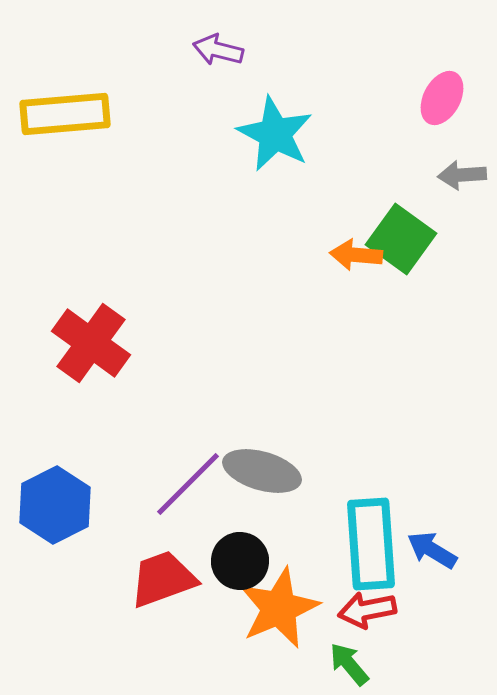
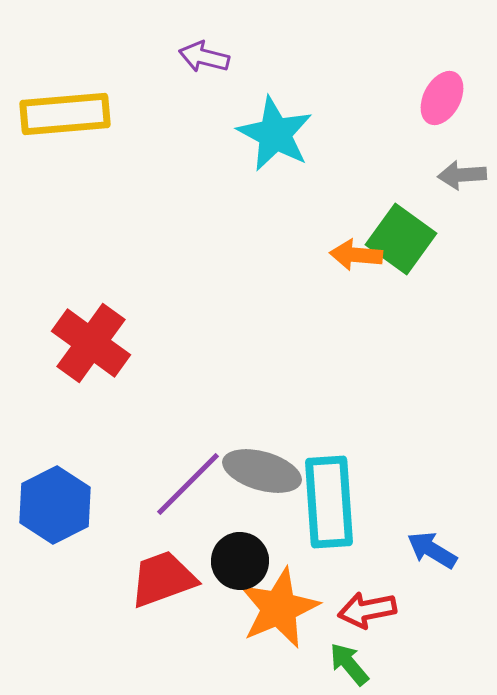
purple arrow: moved 14 px left, 7 px down
cyan rectangle: moved 42 px left, 42 px up
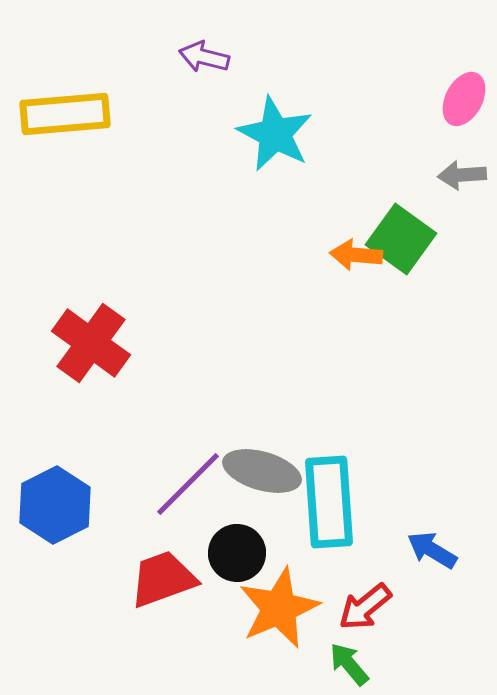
pink ellipse: moved 22 px right, 1 px down
black circle: moved 3 px left, 8 px up
red arrow: moved 2 px left, 3 px up; rotated 28 degrees counterclockwise
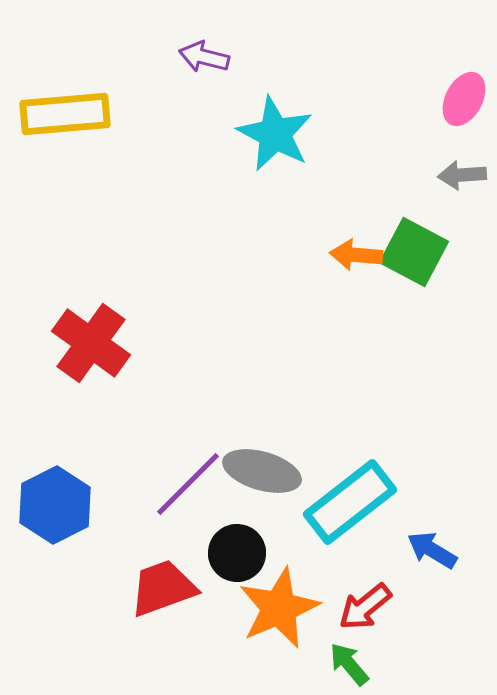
green square: moved 13 px right, 13 px down; rotated 8 degrees counterclockwise
cyan rectangle: moved 21 px right; rotated 56 degrees clockwise
red trapezoid: moved 9 px down
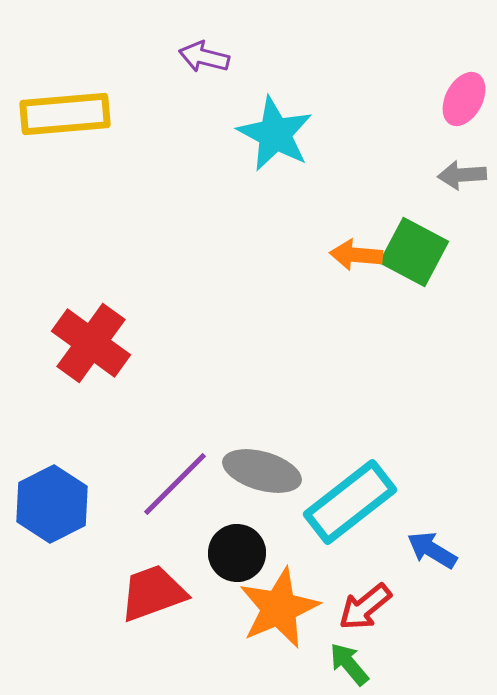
purple line: moved 13 px left
blue hexagon: moved 3 px left, 1 px up
red trapezoid: moved 10 px left, 5 px down
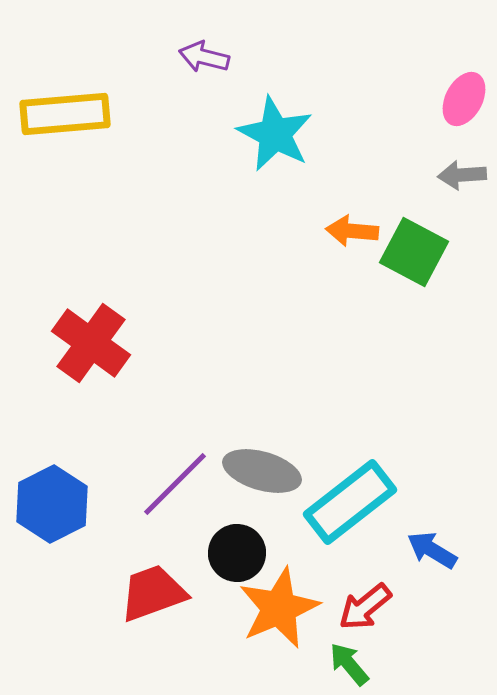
orange arrow: moved 4 px left, 24 px up
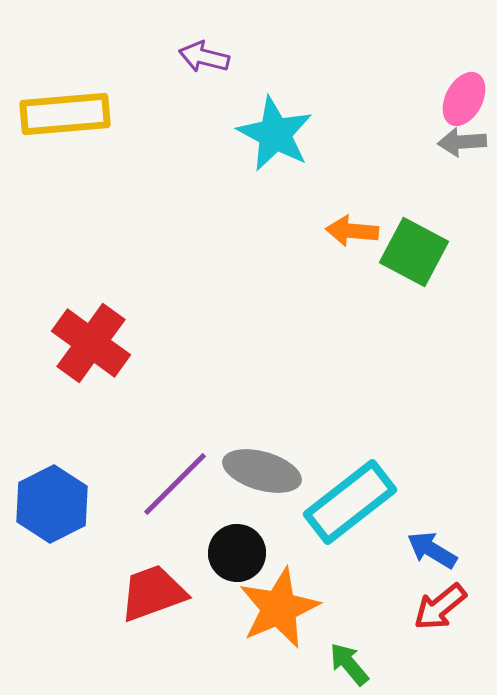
gray arrow: moved 33 px up
red arrow: moved 75 px right
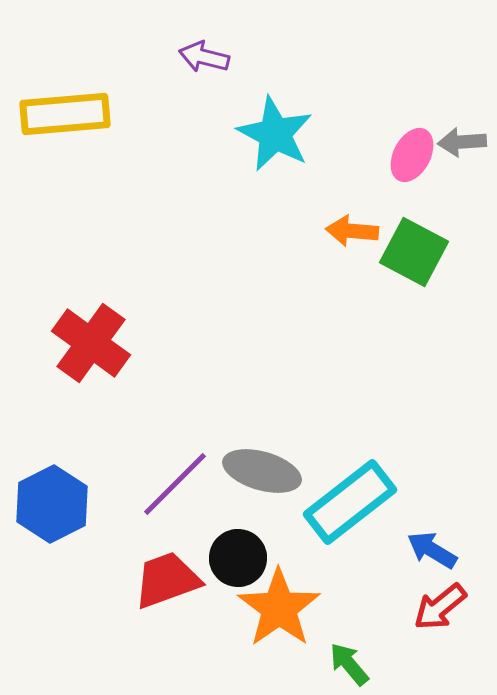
pink ellipse: moved 52 px left, 56 px down
black circle: moved 1 px right, 5 px down
red trapezoid: moved 14 px right, 13 px up
orange star: rotated 12 degrees counterclockwise
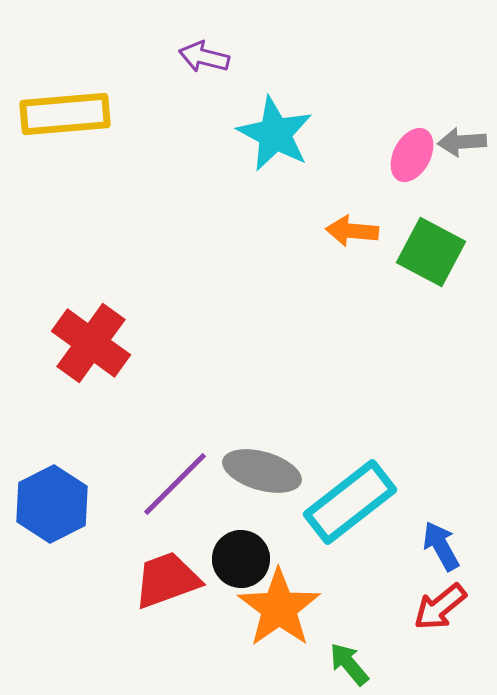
green square: moved 17 px right
blue arrow: moved 9 px right, 4 px up; rotated 30 degrees clockwise
black circle: moved 3 px right, 1 px down
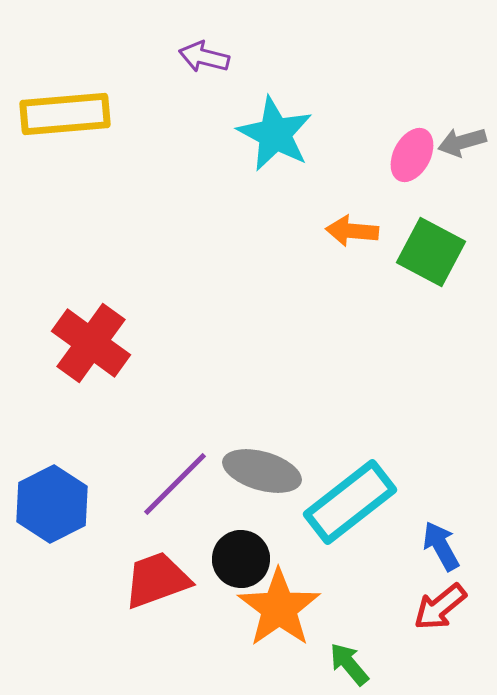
gray arrow: rotated 12 degrees counterclockwise
red trapezoid: moved 10 px left
